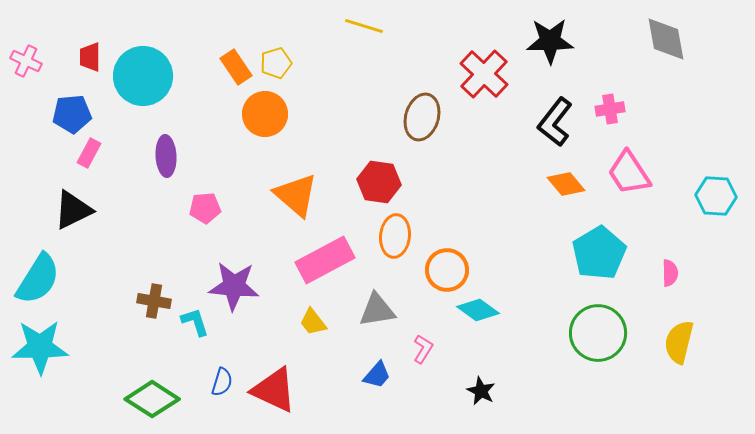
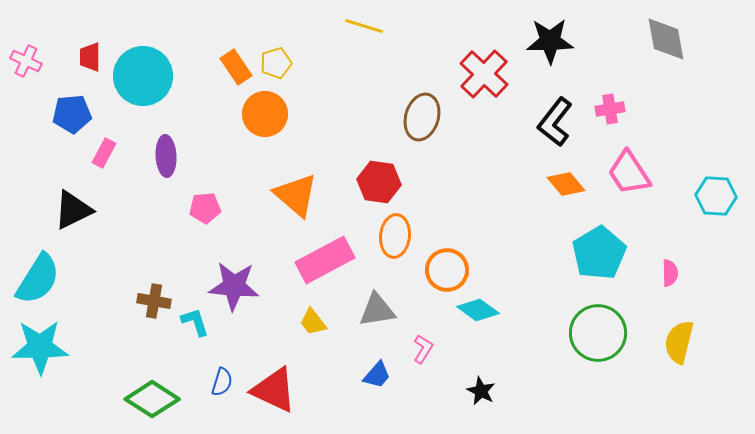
pink rectangle at (89, 153): moved 15 px right
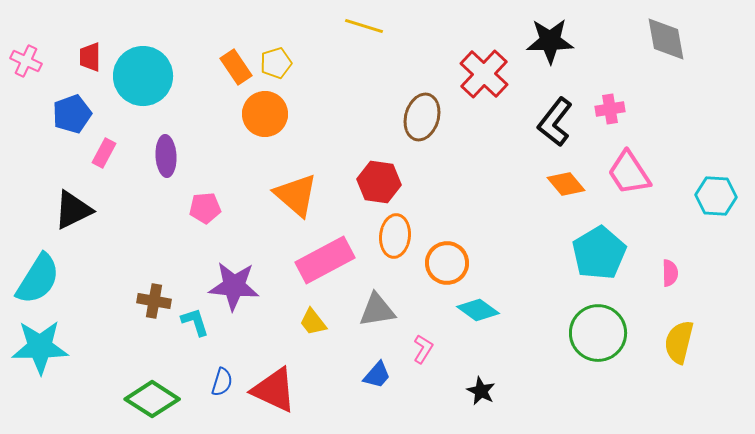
blue pentagon at (72, 114): rotated 15 degrees counterclockwise
orange circle at (447, 270): moved 7 px up
